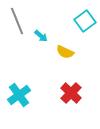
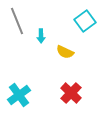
cyan arrow: rotated 48 degrees clockwise
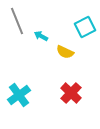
cyan square: moved 6 px down; rotated 10 degrees clockwise
cyan arrow: rotated 120 degrees clockwise
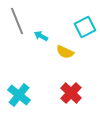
cyan cross: rotated 15 degrees counterclockwise
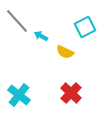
gray line: rotated 20 degrees counterclockwise
